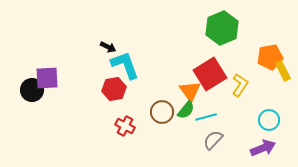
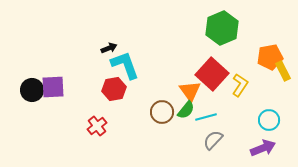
black arrow: moved 1 px right, 1 px down; rotated 49 degrees counterclockwise
red square: moved 2 px right; rotated 16 degrees counterclockwise
purple square: moved 6 px right, 9 px down
red cross: moved 28 px left; rotated 24 degrees clockwise
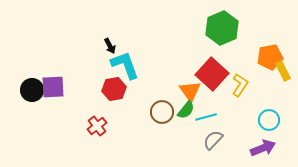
black arrow: moved 1 px right, 2 px up; rotated 84 degrees clockwise
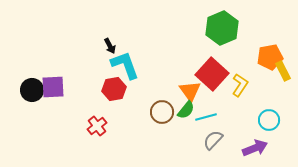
purple arrow: moved 8 px left
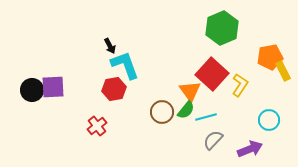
purple arrow: moved 5 px left, 1 px down
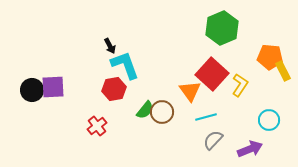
orange pentagon: rotated 15 degrees clockwise
green semicircle: moved 41 px left
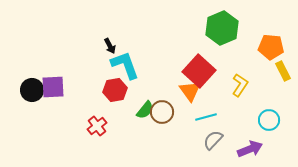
orange pentagon: moved 1 px right, 10 px up
red square: moved 13 px left, 3 px up
red hexagon: moved 1 px right, 1 px down
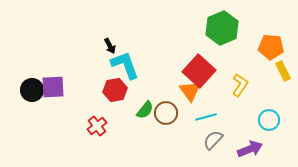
brown circle: moved 4 px right, 1 px down
